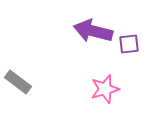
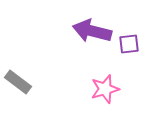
purple arrow: moved 1 px left
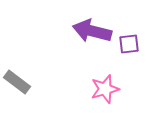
gray rectangle: moved 1 px left
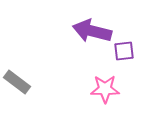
purple square: moved 5 px left, 7 px down
pink star: rotated 16 degrees clockwise
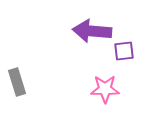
purple arrow: rotated 9 degrees counterclockwise
gray rectangle: rotated 36 degrees clockwise
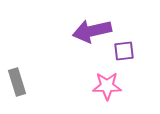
purple arrow: rotated 18 degrees counterclockwise
pink star: moved 2 px right, 3 px up
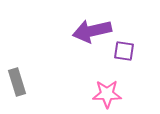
purple square: rotated 15 degrees clockwise
pink star: moved 8 px down
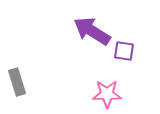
purple arrow: rotated 45 degrees clockwise
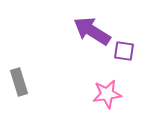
gray rectangle: moved 2 px right
pink star: rotated 8 degrees counterclockwise
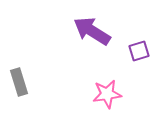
purple square: moved 15 px right; rotated 25 degrees counterclockwise
